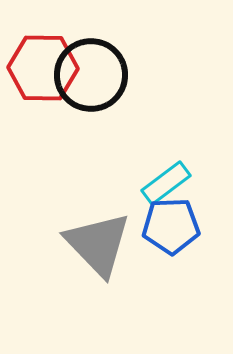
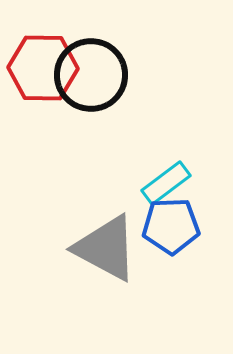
gray triangle: moved 8 px right, 4 px down; rotated 18 degrees counterclockwise
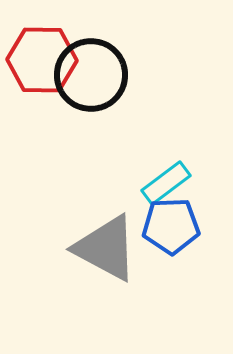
red hexagon: moved 1 px left, 8 px up
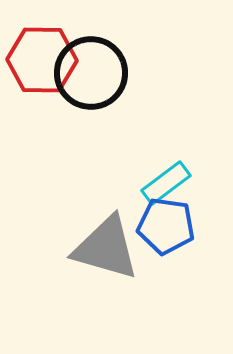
black circle: moved 2 px up
blue pentagon: moved 5 px left; rotated 10 degrees clockwise
gray triangle: rotated 12 degrees counterclockwise
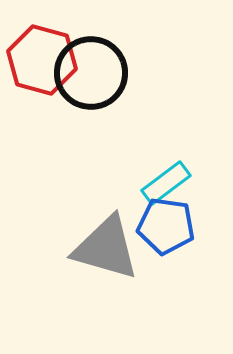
red hexagon: rotated 14 degrees clockwise
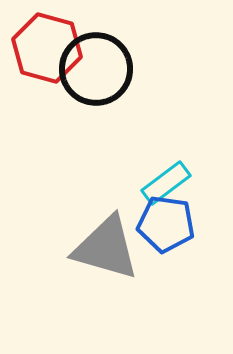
red hexagon: moved 5 px right, 12 px up
black circle: moved 5 px right, 4 px up
blue pentagon: moved 2 px up
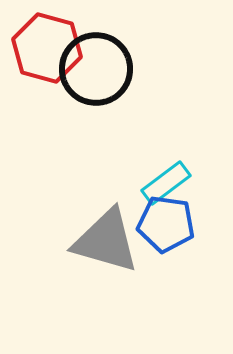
gray triangle: moved 7 px up
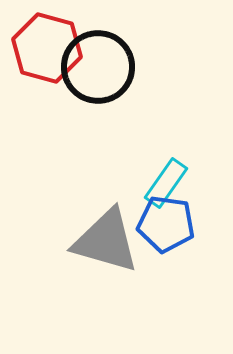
black circle: moved 2 px right, 2 px up
cyan rectangle: rotated 18 degrees counterclockwise
